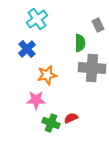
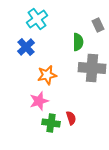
green semicircle: moved 2 px left, 1 px up
blue cross: moved 1 px left, 2 px up
pink star: moved 3 px right, 1 px down; rotated 18 degrees counterclockwise
red semicircle: rotated 96 degrees clockwise
green cross: rotated 12 degrees counterclockwise
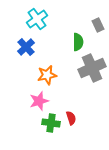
gray cross: rotated 28 degrees counterclockwise
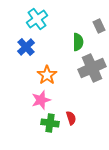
gray rectangle: moved 1 px right, 1 px down
orange star: rotated 24 degrees counterclockwise
pink star: moved 2 px right, 1 px up
green cross: moved 1 px left
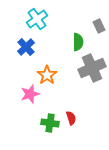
pink star: moved 11 px left, 6 px up
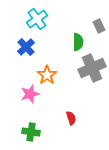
green cross: moved 19 px left, 9 px down
